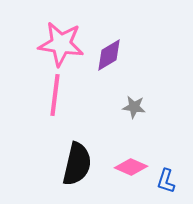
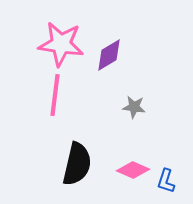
pink diamond: moved 2 px right, 3 px down
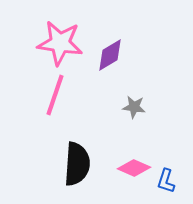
pink star: moved 1 px left, 1 px up
purple diamond: moved 1 px right
pink line: rotated 12 degrees clockwise
black semicircle: rotated 9 degrees counterclockwise
pink diamond: moved 1 px right, 2 px up
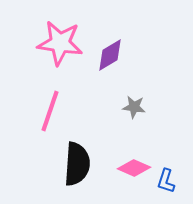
pink line: moved 5 px left, 16 px down
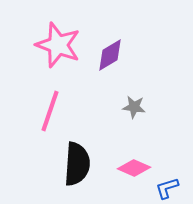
pink star: moved 2 px left, 2 px down; rotated 12 degrees clockwise
blue L-shape: moved 1 px right, 7 px down; rotated 55 degrees clockwise
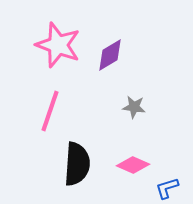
pink diamond: moved 1 px left, 3 px up
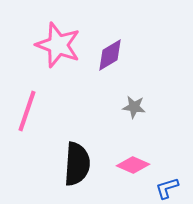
pink line: moved 23 px left
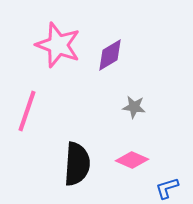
pink diamond: moved 1 px left, 5 px up
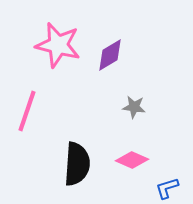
pink star: rotated 6 degrees counterclockwise
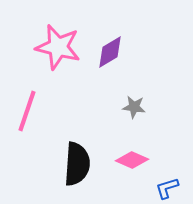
pink star: moved 2 px down
purple diamond: moved 3 px up
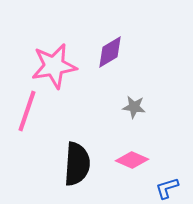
pink star: moved 4 px left, 19 px down; rotated 24 degrees counterclockwise
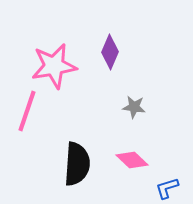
purple diamond: rotated 36 degrees counterclockwise
pink diamond: rotated 20 degrees clockwise
